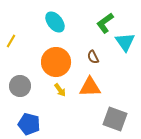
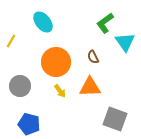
cyan ellipse: moved 12 px left
yellow arrow: moved 1 px down
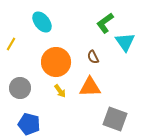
cyan ellipse: moved 1 px left
yellow line: moved 3 px down
gray circle: moved 2 px down
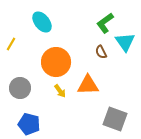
brown semicircle: moved 8 px right, 5 px up
orange triangle: moved 2 px left, 2 px up
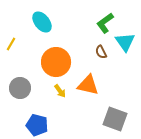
orange triangle: rotated 15 degrees clockwise
blue pentagon: moved 8 px right, 1 px down
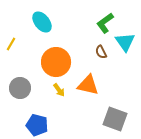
yellow arrow: moved 1 px left, 1 px up
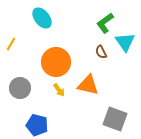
cyan ellipse: moved 4 px up
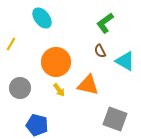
cyan triangle: moved 19 px down; rotated 25 degrees counterclockwise
brown semicircle: moved 1 px left, 1 px up
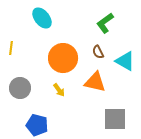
yellow line: moved 4 px down; rotated 24 degrees counterclockwise
brown semicircle: moved 2 px left, 1 px down
orange circle: moved 7 px right, 4 px up
orange triangle: moved 7 px right, 3 px up
gray square: rotated 20 degrees counterclockwise
